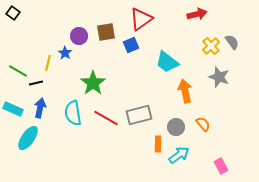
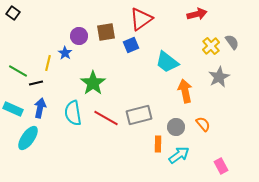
gray star: rotated 25 degrees clockwise
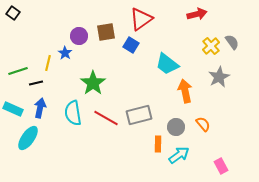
blue square: rotated 35 degrees counterclockwise
cyan trapezoid: moved 2 px down
green line: rotated 48 degrees counterclockwise
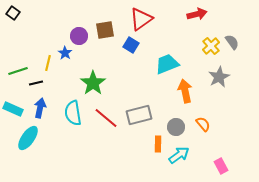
brown square: moved 1 px left, 2 px up
cyan trapezoid: rotated 120 degrees clockwise
red line: rotated 10 degrees clockwise
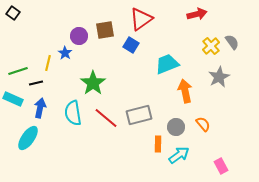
cyan rectangle: moved 10 px up
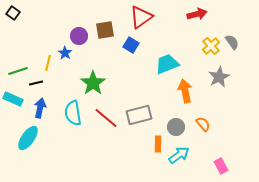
red triangle: moved 2 px up
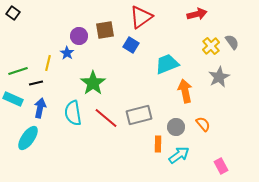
blue star: moved 2 px right
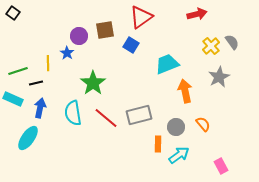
yellow line: rotated 14 degrees counterclockwise
